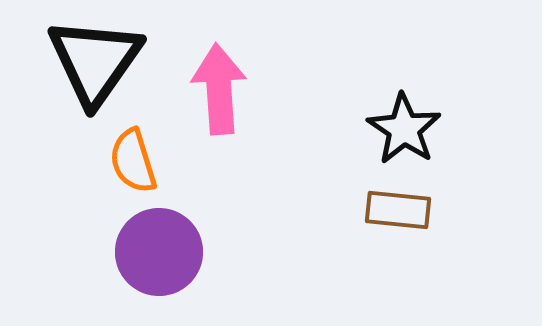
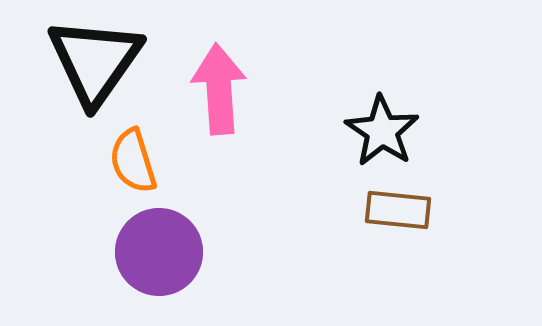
black star: moved 22 px left, 2 px down
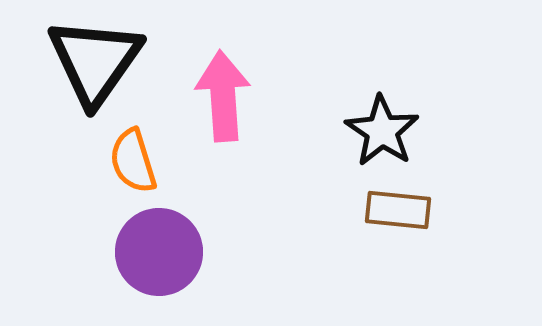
pink arrow: moved 4 px right, 7 px down
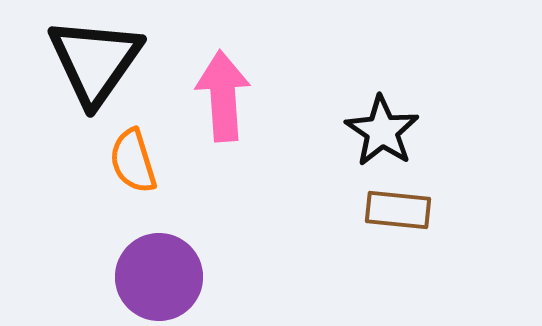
purple circle: moved 25 px down
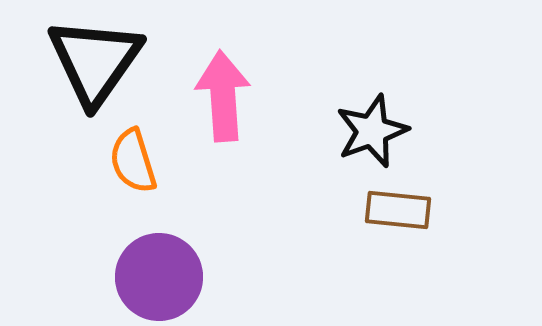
black star: moved 10 px left; rotated 18 degrees clockwise
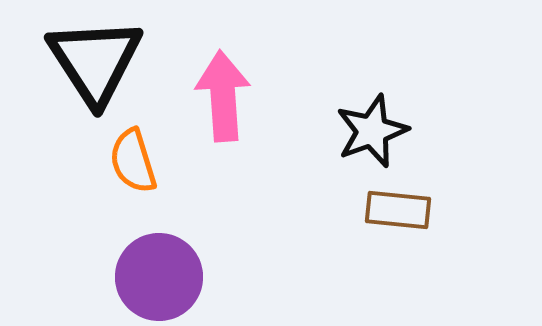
black triangle: rotated 8 degrees counterclockwise
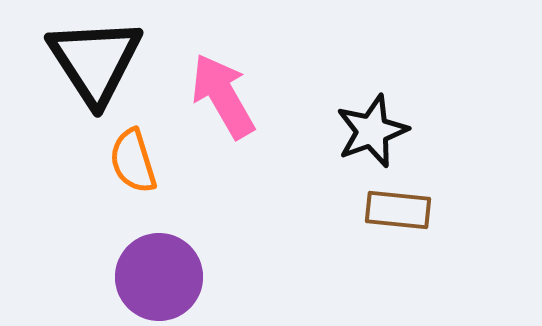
pink arrow: rotated 26 degrees counterclockwise
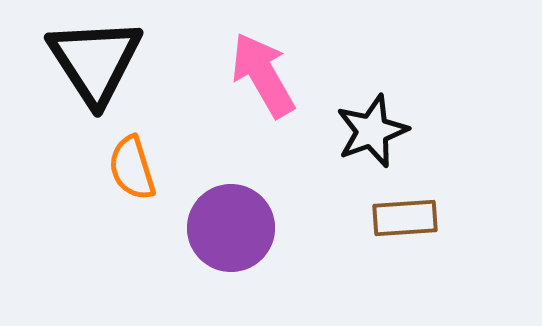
pink arrow: moved 40 px right, 21 px up
orange semicircle: moved 1 px left, 7 px down
brown rectangle: moved 7 px right, 8 px down; rotated 10 degrees counterclockwise
purple circle: moved 72 px right, 49 px up
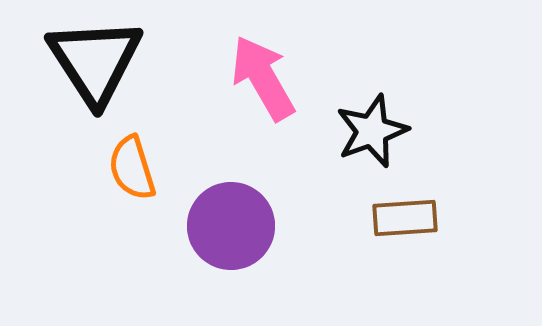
pink arrow: moved 3 px down
purple circle: moved 2 px up
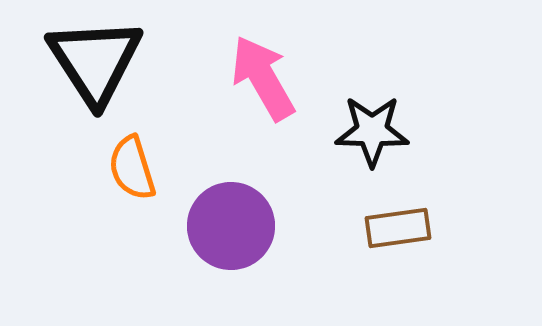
black star: rotated 22 degrees clockwise
brown rectangle: moved 7 px left, 10 px down; rotated 4 degrees counterclockwise
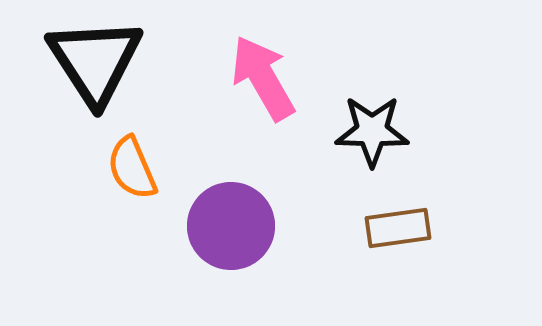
orange semicircle: rotated 6 degrees counterclockwise
